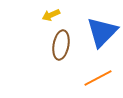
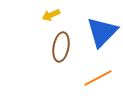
brown ellipse: moved 2 px down
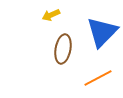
brown ellipse: moved 2 px right, 2 px down
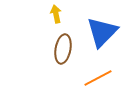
yellow arrow: moved 5 px right, 1 px up; rotated 102 degrees clockwise
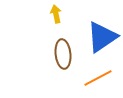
blue triangle: moved 5 px down; rotated 12 degrees clockwise
brown ellipse: moved 5 px down; rotated 16 degrees counterclockwise
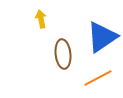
yellow arrow: moved 15 px left, 5 px down
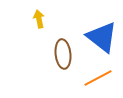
yellow arrow: moved 2 px left
blue triangle: rotated 48 degrees counterclockwise
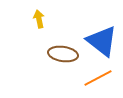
blue triangle: moved 4 px down
brown ellipse: rotated 76 degrees counterclockwise
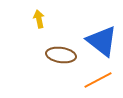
brown ellipse: moved 2 px left, 1 px down
orange line: moved 2 px down
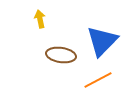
yellow arrow: moved 1 px right
blue triangle: rotated 36 degrees clockwise
